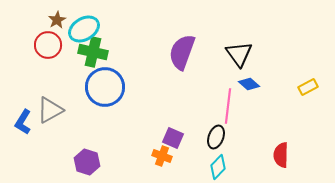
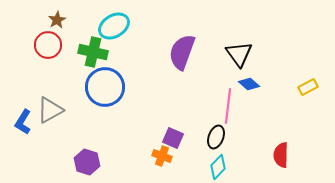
cyan ellipse: moved 30 px right, 3 px up
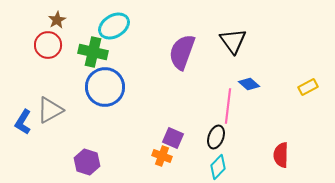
black triangle: moved 6 px left, 13 px up
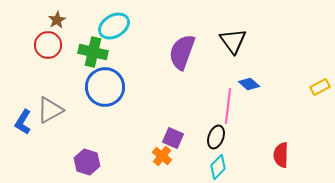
yellow rectangle: moved 12 px right
orange cross: rotated 18 degrees clockwise
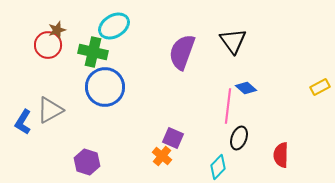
brown star: moved 10 px down; rotated 12 degrees clockwise
blue diamond: moved 3 px left, 4 px down
black ellipse: moved 23 px right, 1 px down
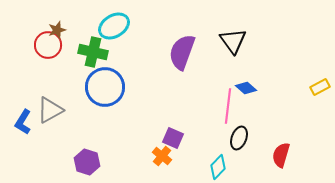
red semicircle: rotated 15 degrees clockwise
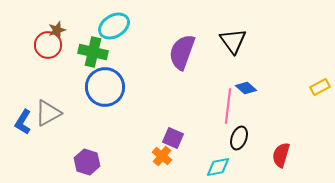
gray triangle: moved 2 px left, 3 px down
cyan diamond: rotated 35 degrees clockwise
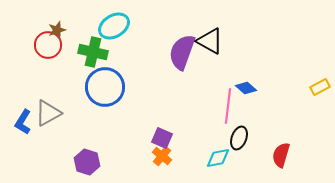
black triangle: moved 23 px left; rotated 24 degrees counterclockwise
purple square: moved 11 px left
cyan diamond: moved 9 px up
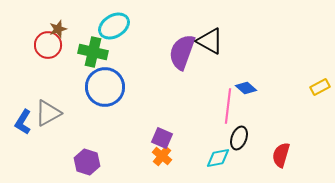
brown star: moved 1 px right, 1 px up
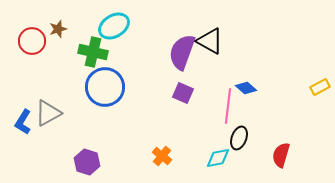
red circle: moved 16 px left, 4 px up
purple square: moved 21 px right, 45 px up
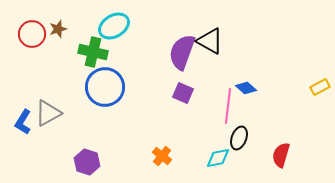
red circle: moved 7 px up
